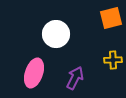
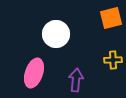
purple arrow: moved 1 px right, 2 px down; rotated 20 degrees counterclockwise
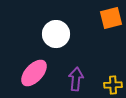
yellow cross: moved 25 px down
pink ellipse: rotated 24 degrees clockwise
purple arrow: moved 1 px up
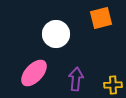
orange square: moved 10 px left
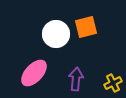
orange square: moved 15 px left, 9 px down
yellow cross: moved 2 px up; rotated 24 degrees counterclockwise
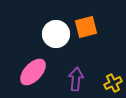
pink ellipse: moved 1 px left, 1 px up
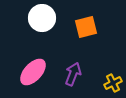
white circle: moved 14 px left, 16 px up
purple arrow: moved 3 px left, 5 px up; rotated 15 degrees clockwise
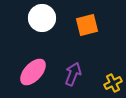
orange square: moved 1 px right, 2 px up
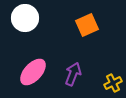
white circle: moved 17 px left
orange square: rotated 10 degrees counterclockwise
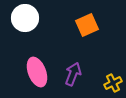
pink ellipse: moved 4 px right; rotated 64 degrees counterclockwise
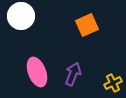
white circle: moved 4 px left, 2 px up
